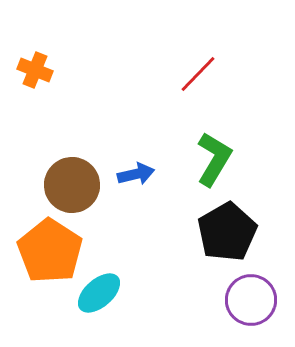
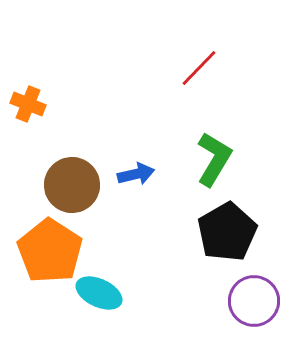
orange cross: moved 7 px left, 34 px down
red line: moved 1 px right, 6 px up
cyan ellipse: rotated 66 degrees clockwise
purple circle: moved 3 px right, 1 px down
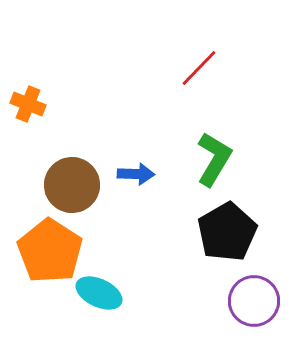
blue arrow: rotated 15 degrees clockwise
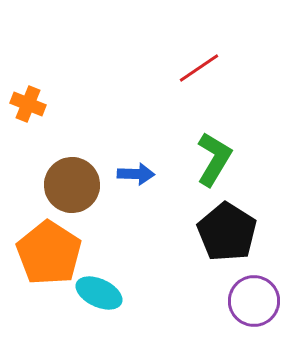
red line: rotated 12 degrees clockwise
black pentagon: rotated 10 degrees counterclockwise
orange pentagon: moved 1 px left, 2 px down
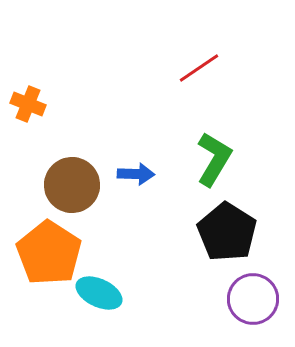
purple circle: moved 1 px left, 2 px up
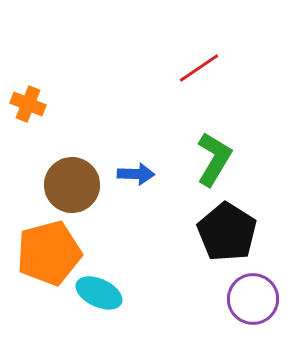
orange pentagon: rotated 24 degrees clockwise
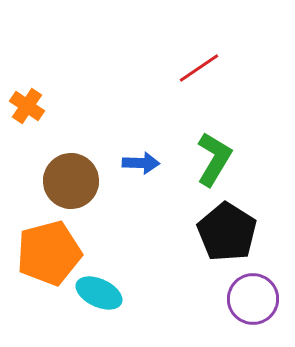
orange cross: moved 1 px left, 2 px down; rotated 12 degrees clockwise
blue arrow: moved 5 px right, 11 px up
brown circle: moved 1 px left, 4 px up
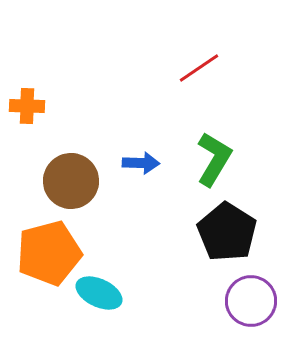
orange cross: rotated 32 degrees counterclockwise
purple circle: moved 2 px left, 2 px down
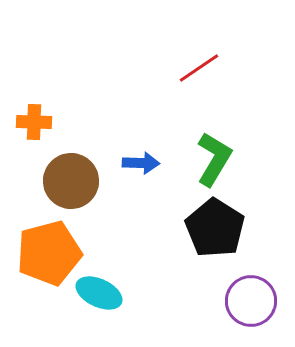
orange cross: moved 7 px right, 16 px down
black pentagon: moved 12 px left, 4 px up
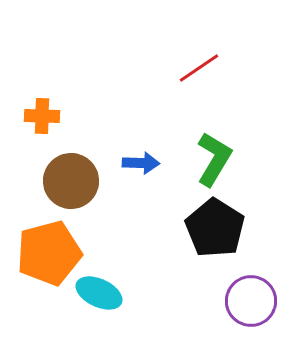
orange cross: moved 8 px right, 6 px up
